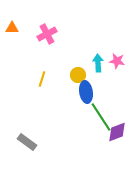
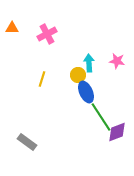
cyan arrow: moved 9 px left
blue ellipse: rotated 15 degrees counterclockwise
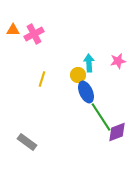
orange triangle: moved 1 px right, 2 px down
pink cross: moved 13 px left
pink star: moved 1 px right; rotated 21 degrees counterclockwise
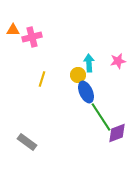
pink cross: moved 2 px left, 3 px down; rotated 12 degrees clockwise
purple diamond: moved 1 px down
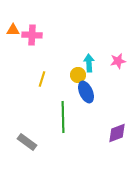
pink cross: moved 2 px up; rotated 18 degrees clockwise
green line: moved 38 px left; rotated 32 degrees clockwise
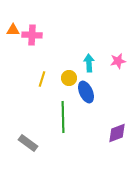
yellow circle: moved 9 px left, 3 px down
gray rectangle: moved 1 px right, 1 px down
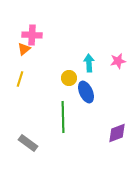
orange triangle: moved 11 px right, 19 px down; rotated 40 degrees counterclockwise
yellow line: moved 22 px left
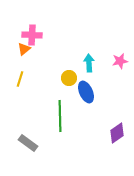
pink star: moved 2 px right
green line: moved 3 px left, 1 px up
purple diamond: rotated 15 degrees counterclockwise
